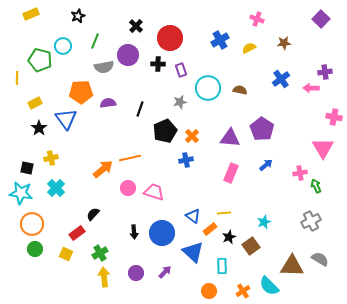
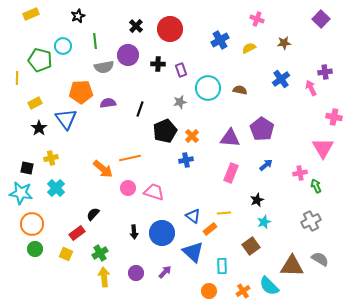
red circle at (170, 38): moved 9 px up
green line at (95, 41): rotated 28 degrees counterclockwise
pink arrow at (311, 88): rotated 63 degrees clockwise
orange arrow at (103, 169): rotated 80 degrees clockwise
black star at (229, 237): moved 28 px right, 37 px up
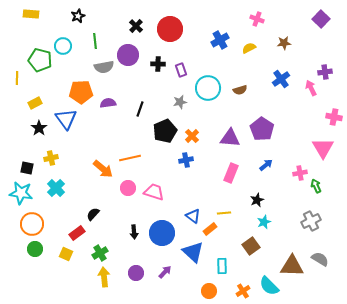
yellow rectangle at (31, 14): rotated 28 degrees clockwise
brown semicircle at (240, 90): rotated 152 degrees clockwise
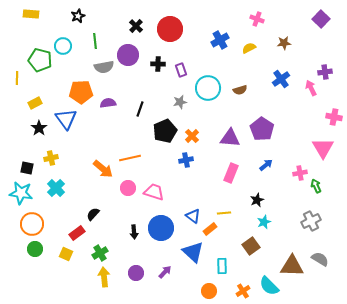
blue circle at (162, 233): moved 1 px left, 5 px up
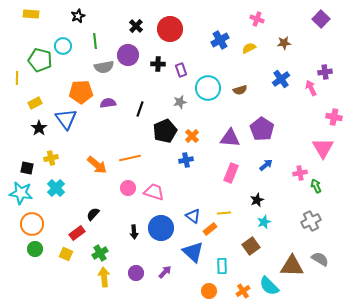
orange arrow at (103, 169): moved 6 px left, 4 px up
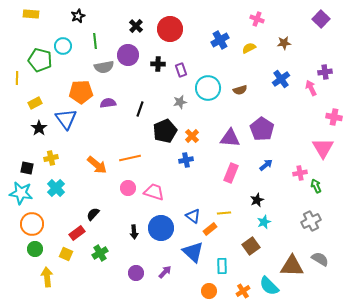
yellow arrow at (104, 277): moved 57 px left
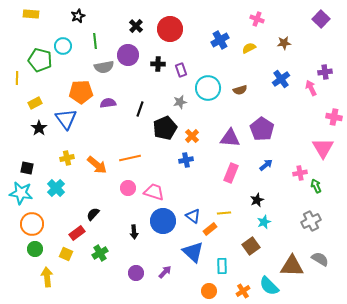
black pentagon at (165, 131): moved 3 px up
yellow cross at (51, 158): moved 16 px right
blue circle at (161, 228): moved 2 px right, 7 px up
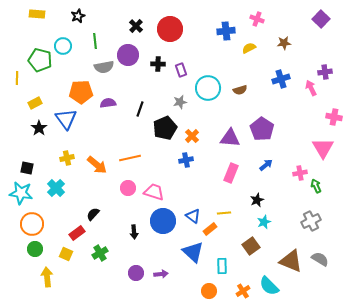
yellow rectangle at (31, 14): moved 6 px right
blue cross at (220, 40): moved 6 px right, 9 px up; rotated 24 degrees clockwise
blue cross at (281, 79): rotated 18 degrees clockwise
brown triangle at (292, 266): moved 1 px left, 5 px up; rotated 20 degrees clockwise
purple arrow at (165, 272): moved 4 px left, 2 px down; rotated 40 degrees clockwise
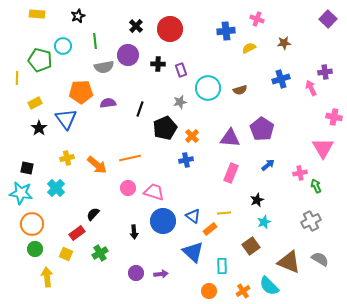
purple square at (321, 19): moved 7 px right
blue arrow at (266, 165): moved 2 px right
brown triangle at (291, 261): moved 2 px left, 1 px down
